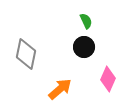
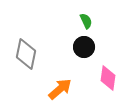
pink diamond: moved 1 px up; rotated 15 degrees counterclockwise
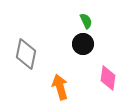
black circle: moved 1 px left, 3 px up
orange arrow: moved 2 px up; rotated 65 degrees counterclockwise
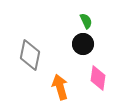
gray diamond: moved 4 px right, 1 px down
pink diamond: moved 10 px left
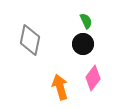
gray diamond: moved 15 px up
pink diamond: moved 5 px left; rotated 30 degrees clockwise
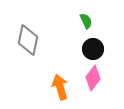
gray diamond: moved 2 px left
black circle: moved 10 px right, 5 px down
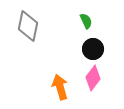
gray diamond: moved 14 px up
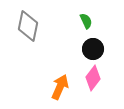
orange arrow: rotated 40 degrees clockwise
